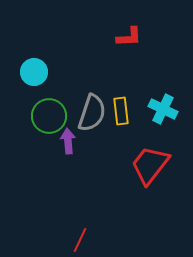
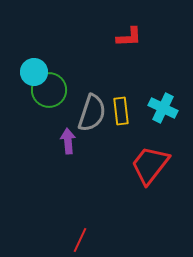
cyan cross: moved 1 px up
green circle: moved 26 px up
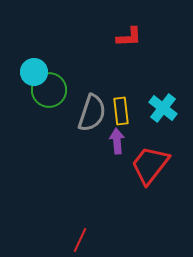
cyan cross: rotated 12 degrees clockwise
purple arrow: moved 49 px right
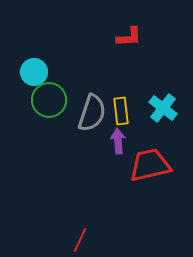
green circle: moved 10 px down
purple arrow: moved 1 px right
red trapezoid: rotated 39 degrees clockwise
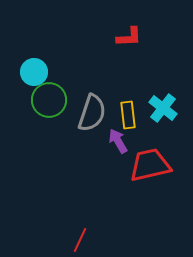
yellow rectangle: moved 7 px right, 4 px down
purple arrow: rotated 25 degrees counterclockwise
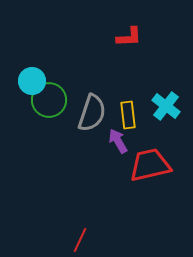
cyan circle: moved 2 px left, 9 px down
cyan cross: moved 3 px right, 2 px up
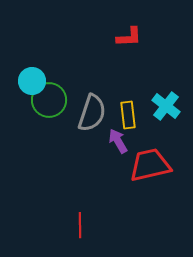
red line: moved 15 px up; rotated 25 degrees counterclockwise
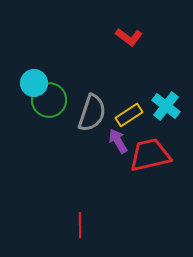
red L-shape: rotated 40 degrees clockwise
cyan circle: moved 2 px right, 2 px down
yellow rectangle: moved 1 px right; rotated 64 degrees clockwise
red trapezoid: moved 10 px up
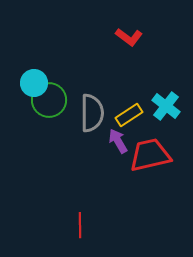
gray semicircle: rotated 18 degrees counterclockwise
